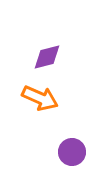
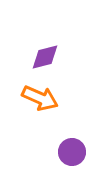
purple diamond: moved 2 px left
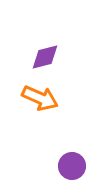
purple circle: moved 14 px down
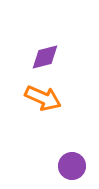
orange arrow: moved 3 px right
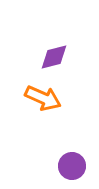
purple diamond: moved 9 px right
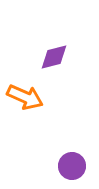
orange arrow: moved 18 px left, 1 px up
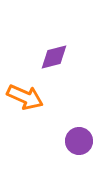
purple circle: moved 7 px right, 25 px up
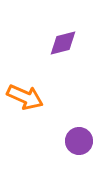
purple diamond: moved 9 px right, 14 px up
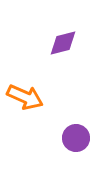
purple circle: moved 3 px left, 3 px up
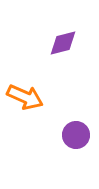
purple circle: moved 3 px up
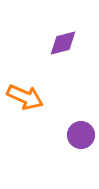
purple circle: moved 5 px right
